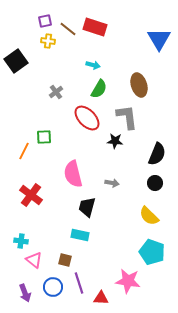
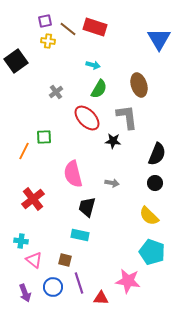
black star: moved 2 px left
red cross: moved 2 px right, 4 px down; rotated 15 degrees clockwise
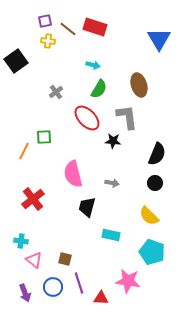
cyan rectangle: moved 31 px right
brown square: moved 1 px up
